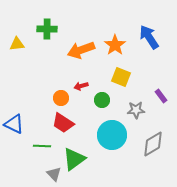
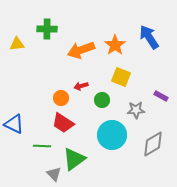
purple rectangle: rotated 24 degrees counterclockwise
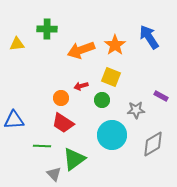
yellow square: moved 10 px left
blue triangle: moved 4 px up; rotated 30 degrees counterclockwise
